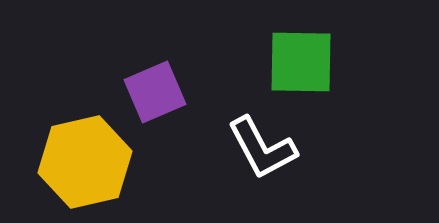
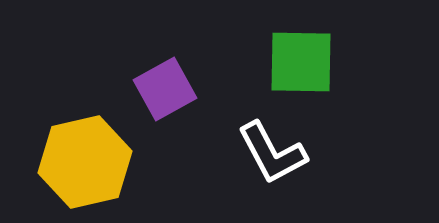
purple square: moved 10 px right, 3 px up; rotated 6 degrees counterclockwise
white L-shape: moved 10 px right, 5 px down
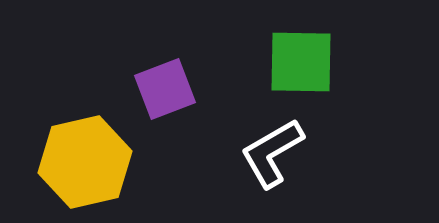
purple square: rotated 8 degrees clockwise
white L-shape: rotated 88 degrees clockwise
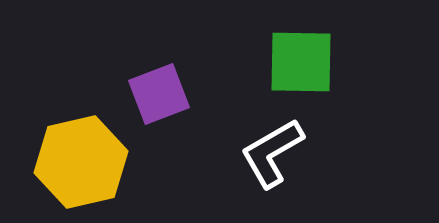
purple square: moved 6 px left, 5 px down
yellow hexagon: moved 4 px left
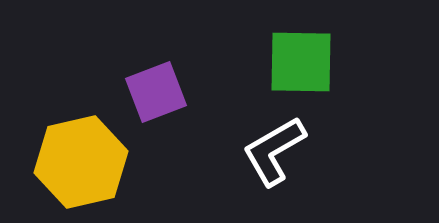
purple square: moved 3 px left, 2 px up
white L-shape: moved 2 px right, 2 px up
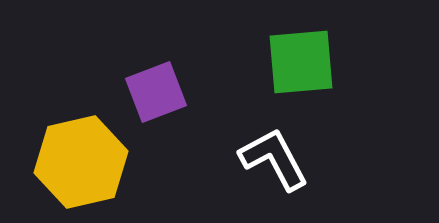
green square: rotated 6 degrees counterclockwise
white L-shape: moved 8 px down; rotated 92 degrees clockwise
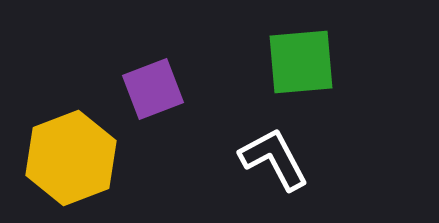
purple square: moved 3 px left, 3 px up
yellow hexagon: moved 10 px left, 4 px up; rotated 8 degrees counterclockwise
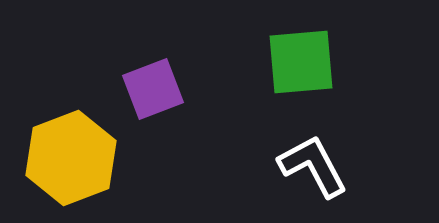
white L-shape: moved 39 px right, 7 px down
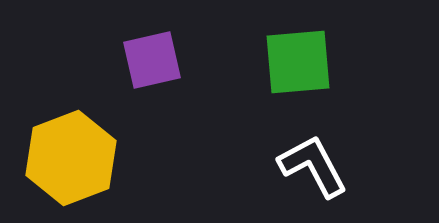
green square: moved 3 px left
purple square: moved 1 px left, 29 px up; rotated 8 degrees clockwise
